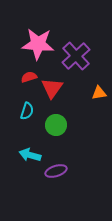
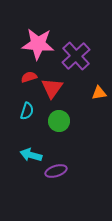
green circle: moved 3 px right, 4 px up
cyan arrow: moved 1 px right
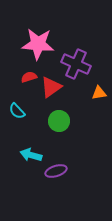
purple cross: moved 8 px down; rotated 24 degrees counterclockwise
red triangle: moved 1 px left, 1 px up; rotated 20 degrees clockwise
cyan semicircle: moved 10 px left; rotated 120 degrees clockwise
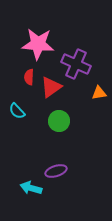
red semicircle: rotated 70 degrees counterclockwise
cyan arrow: moved 33 px down
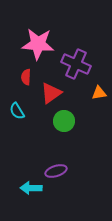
red semicircle: moved 3 px left
red triangle: moved 6 px down
cyan semicircle: rotated 12 degrees clockwise
green circle: moved 5 px right
cyan arrow: rotated 15 degrees counterclockwise
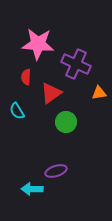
green circle: moved 2 px right, 1 px down
cyan arrow: moved 1 px right, 1 px down
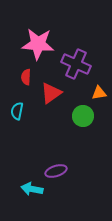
cyan semicircle: rotated 42 degrees clockwise
green circle: moved 17 px right, 6 px up
cyan arrow: rotated 10 degrees clockwise
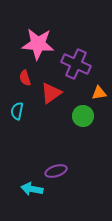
red semicircle: moved 1 px left, 1 px down; rotated 21 degrees counterclockwise
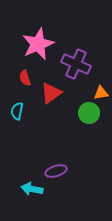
pink star: rotated 28 degrees counterclockwise
orange triangle: moved 2 px right
green circle: moved 6 px right, 3 px up
